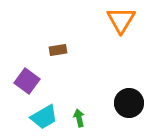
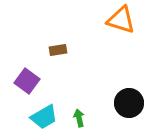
orange triangle: rotated 44 degrees counterclockwise
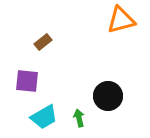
orange triangle: rotated 32 degrees counterclockwise
brown rectangle: moved 15 px left, 8 px up; rotated 30 degrees counterclockwise
purple square: rotated 30 degrees counterclockwise
black circle: moved 21 px left, 7 px up
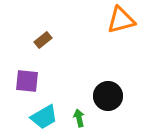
brown rectangle: moved 2 px up
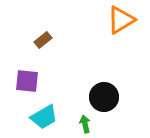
orange triangle: rotated 16 degrees counterclockwise
black circle: moved 4 px left, 1 px down
green arrow: moved 6 px right, 6 px down
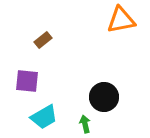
orange triangle: rotated 20 degrees clockwise
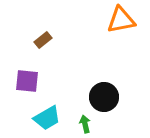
cyan trapezoid: moved 3 px right, 1 px down
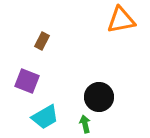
brown rectangle: moved 1 px left, 1 px down; rotated 24 degrees counterclockwise
purple square: rotated 15 degrees clockwise
black circle: moved 5 px left
cyan trapezoid: moved 2 px left, 1 px up
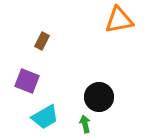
orange triangle: moved 2 px left
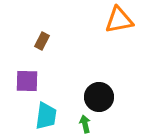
purple square: rotated 20 degrees counterclockwise
cyan trapezoid: moved 1 px right, 1 px up; rotated 52 degrees counterclockwise
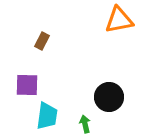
purple square: moved 4 px down
black circle: moved 10 px right
cyan trapezoid: moved 1 px right
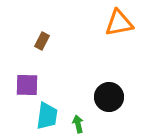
orange triangle: moved 3 px down
green arrow: moved 7 px left
